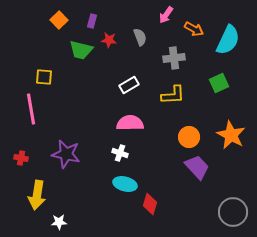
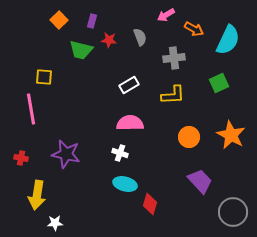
pink arrow: rotated 24 degrees clockwise
purple trapezoid: moved 3 px right, 14 px down
white star: moved 4 px left, 1 px down
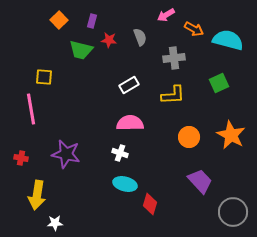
cyan semicircle: rotated 100 degrees counterclockwise
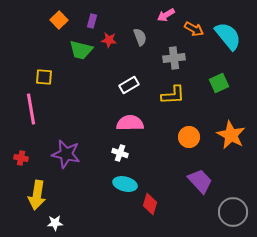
cyan semicircle: moved 4 px up; rotated 36 degrees clockwise
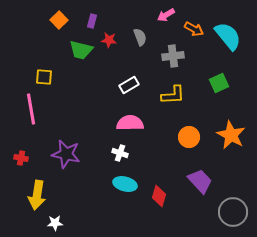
gray cross: moved 1 px left, 2 px up
red diamond: moved 9 px right, 8 px up
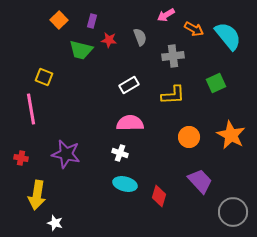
yellow square: rotated 18 degrees clockwise
green square: moved 3 px left
white star: rotated 21 degrees clockwise
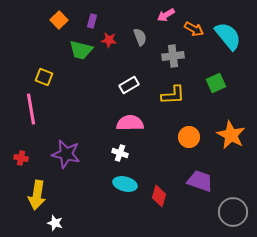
purple trapezoid: rotated 28 degrees counterclockwise
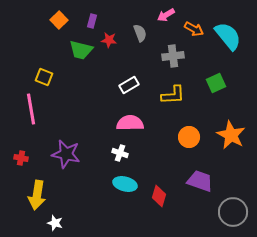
gray semicircle: moved 4 px up
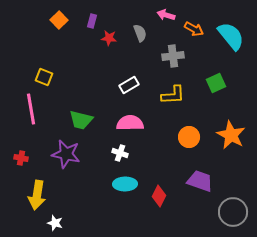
pink arrow: rotated 48 degrees clockwise
cyan semicircle: moved 3 px right
red star: moved 2 px up
green trapezoid: moved 70 px down
cyan ellipse: rotated 15 degrees counterclockwise
red diamond: rotated 10 degrees clockwise
